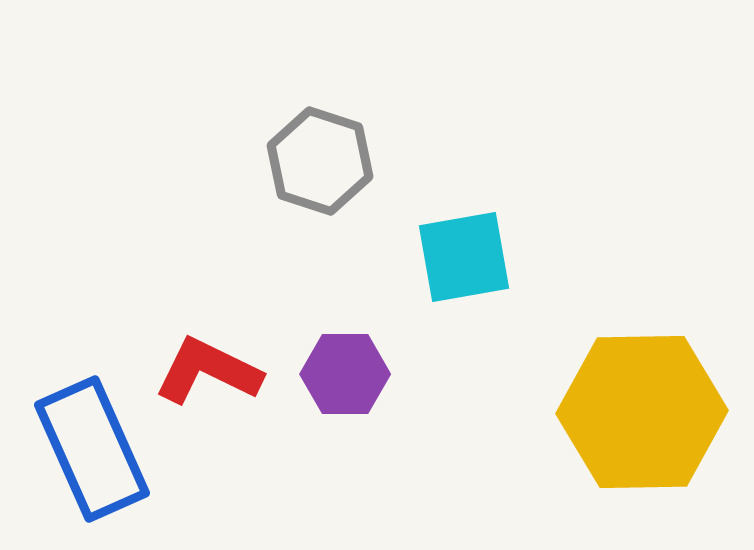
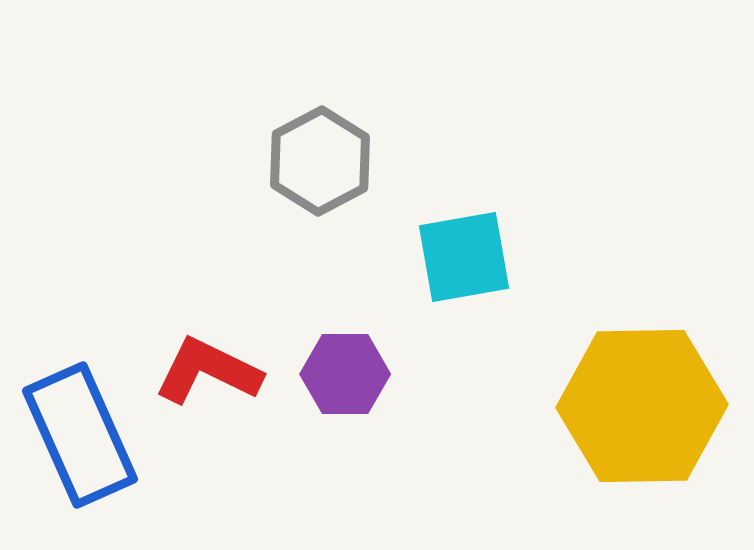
gray hexagon: rotated 14 degrees clockwise
yellow hexagon: moved 6 px up
blue rectangle: moved 12 px left, 14 px up
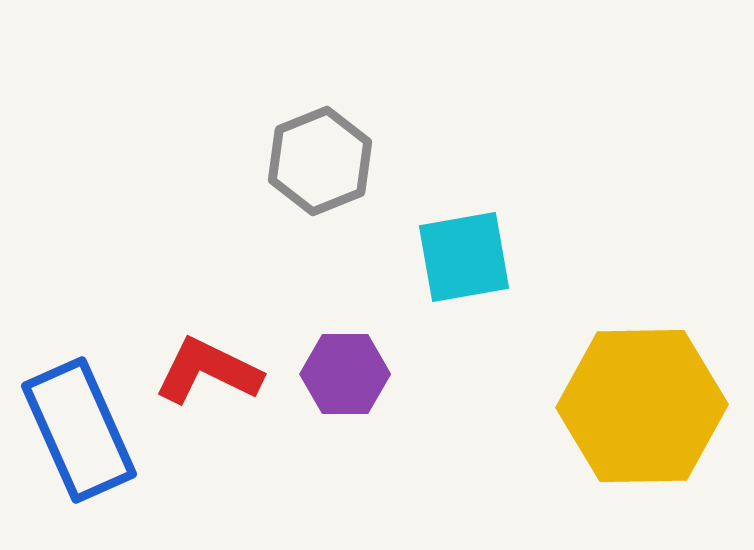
gray hexagon: rotated 6 degrees clockwise
blue rectangle: moved 1 px left, 5 px up
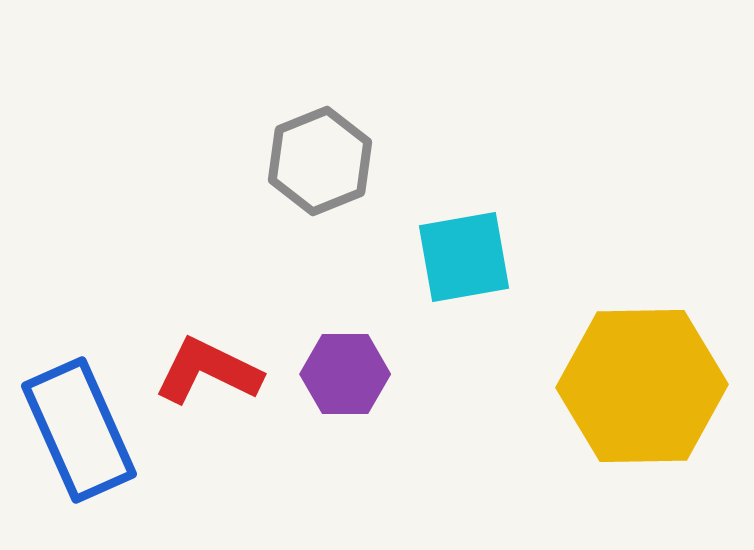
yellow hexagon: moved 20 px up
